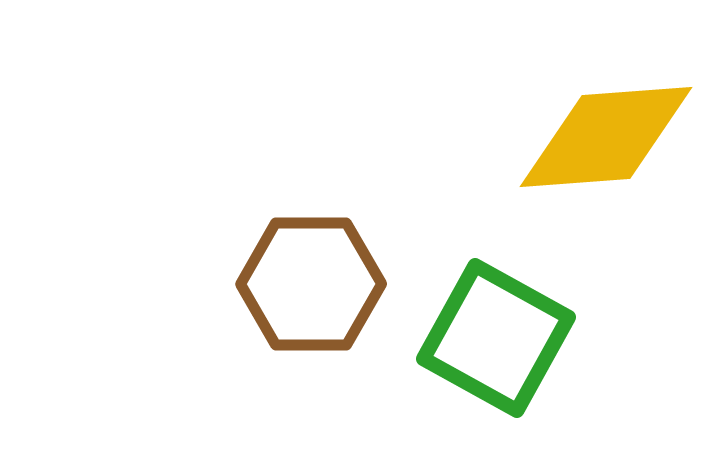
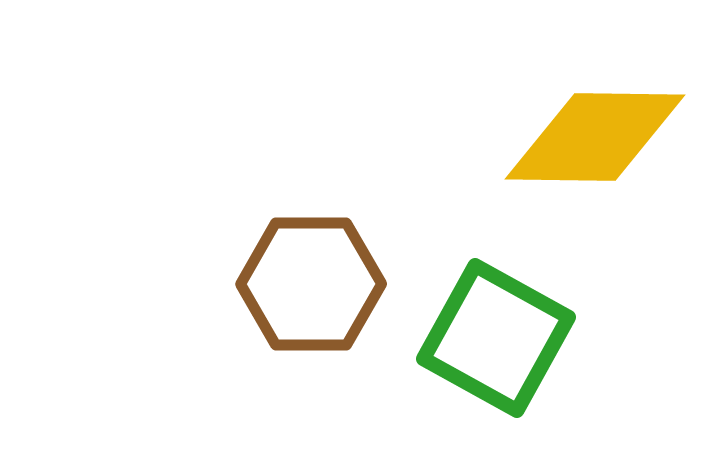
yellow diamond: moved 11 px left; rotated 5 degrees clockwise
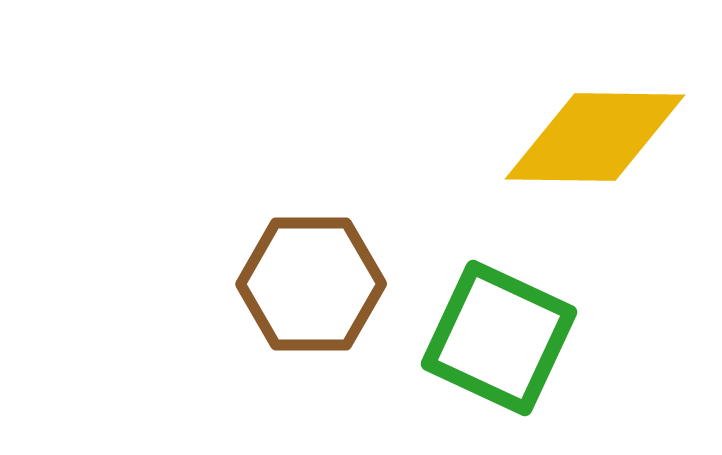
green square: moved 3 px right; rotated 4 degrees counterclockwise
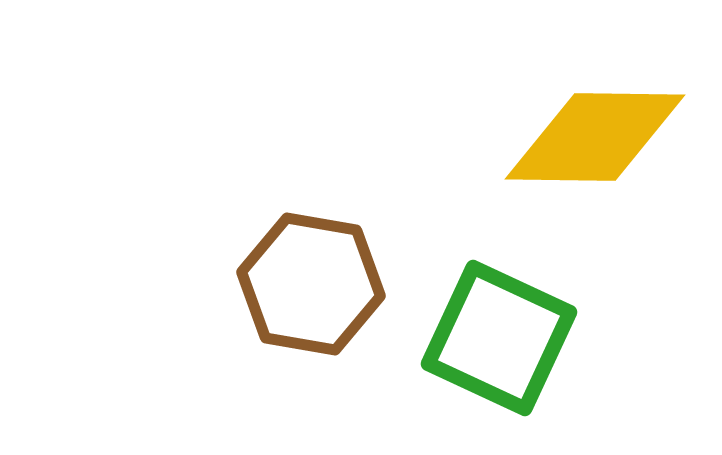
brown hexagon: rotated 10 degrees clockwise
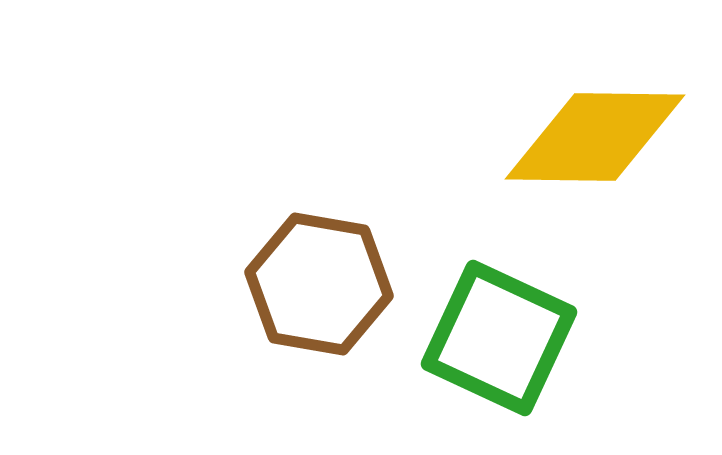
brown hexagon: moved 8 px right
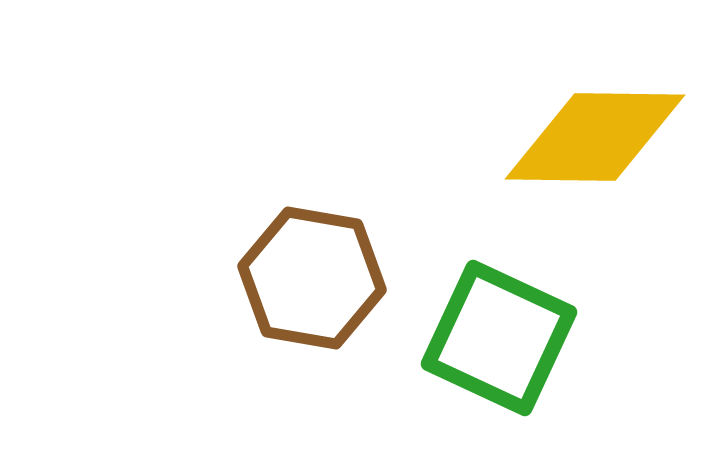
brown hexagon: moved 7 px left, 6 px up
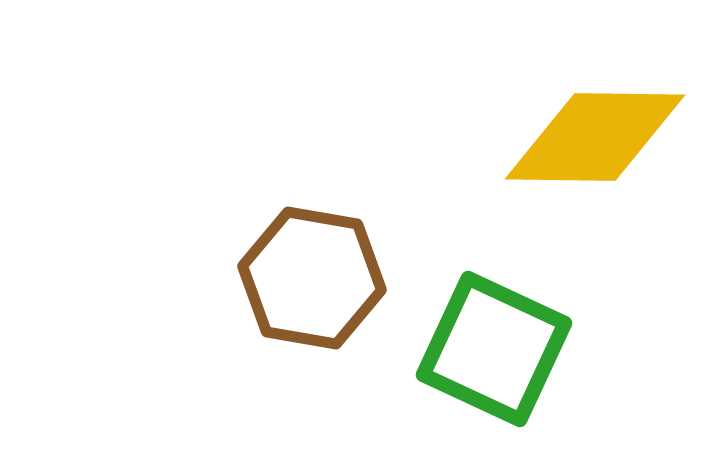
green square: moved 5 px left, 11 px down
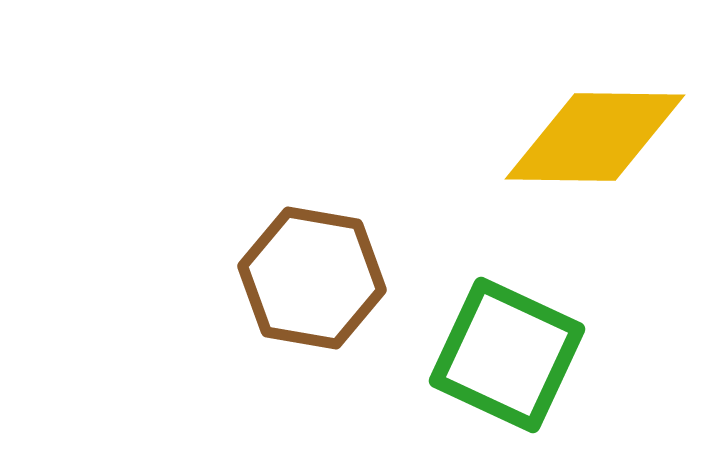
green square: moved 13 px right, 6 px down
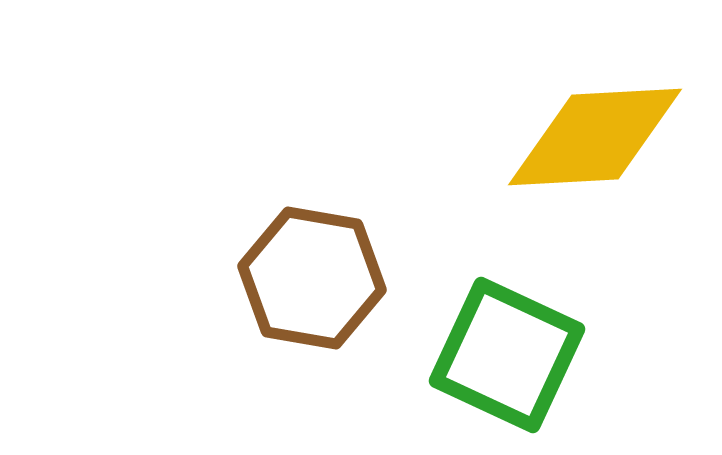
yellow diamond: rotated 4 degrees counterclockwise
